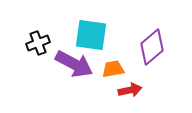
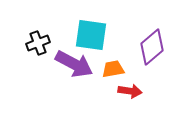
red arrow: moved 1 px down; rotated 20 degrees clockwise
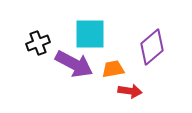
cyan square: moved 1 px left, 1 px up; rotated 8 degrees counterclockwise
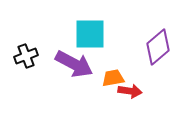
black cross: moved 12 px left, 13 px down
purple diamond: moved 6 px right
orange trapezoid: moved 9 px down
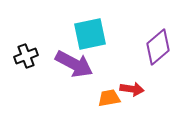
cyan square: rotated 12 degrees counterclockwise
orange trapezoid: moved 4 px left, 20 px down
red arrow: moved 2 px right, 2 px up
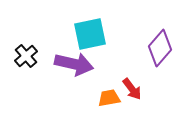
purple diamond: moved 2 px right, 1 px down; rotated 9 degrees counterclockwise
black cross: rotated 20 degrees counterclockwise
purple arrow: rotated 15 degrees counterclockwise
red arrow: rotated 45 degrees clockwise
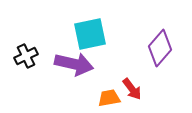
black cross: rotated 15 degrees clockwise
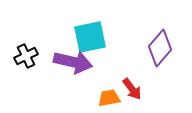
cyan square: moved 3 px down
purple arrow: moved 1 px left, 2 px up
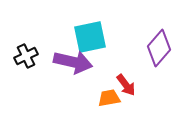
purple diamond: moved 1 px left
red arrow: moved 6 px left, 4 px up
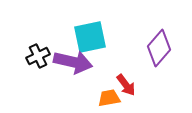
black cross: moved 12 px right
